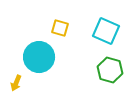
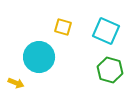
yellow square: moved 3 px right, 1 px up
yellow arrow: rotated 91 degrees counterclockwise
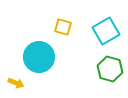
cyan square: rotated 36 degrees clockwise
green hexagon: moved 1 px up
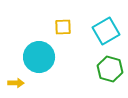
yellow square: rotated 18 degrees counterclockwise
yellow arrow: rotated 21 degrees counterclockwise
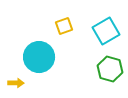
yellow square: moved 1 px right, 1 px up; rotated 18 degrees counterclockwise
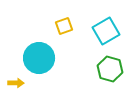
cyan circle: moved 1 px down
